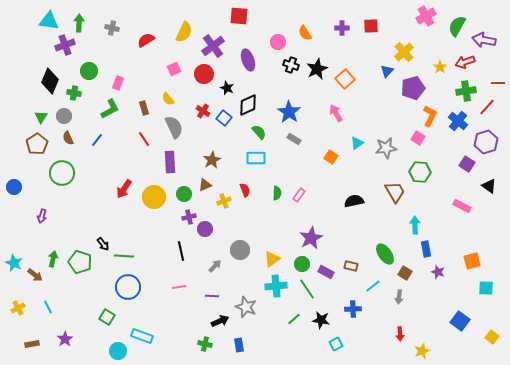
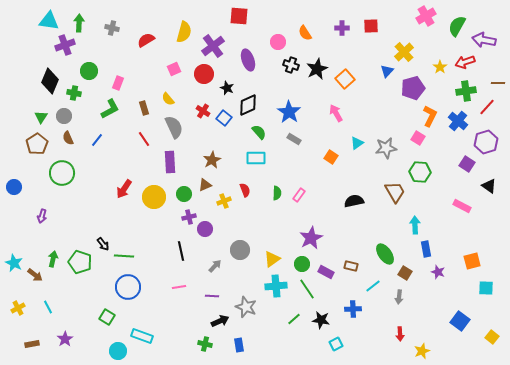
yellow semicircle at (184, 32): rotated 10 degrees counterclockwise
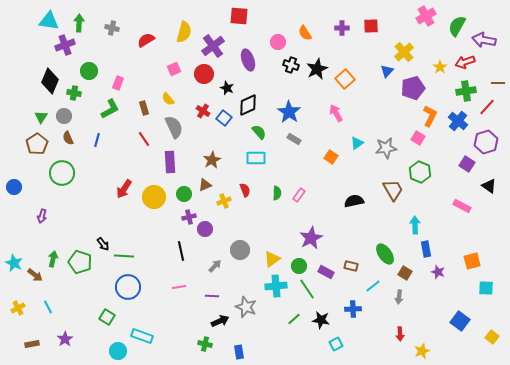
blue line at (97, 140): rotated 24 degrees counterclockwise
green hexagon at (420, 172): rotated 20 degrees clockwise
brown trapezoid at (395, 192): moved 2 px left, 2 px up
green circle at (302, 264): moved 3 px left, 2 px down
blue rectangle at (239, 345): moved 7 px down
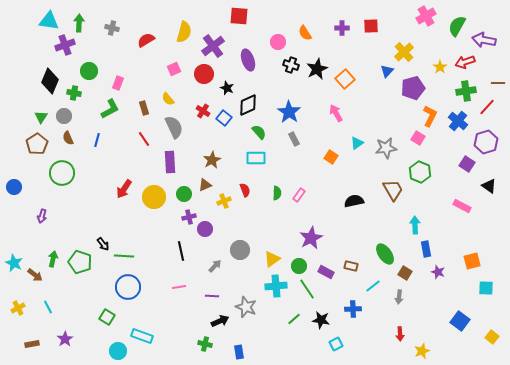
gray rectangle at (294, 139): rotated 32 degrees clockwise
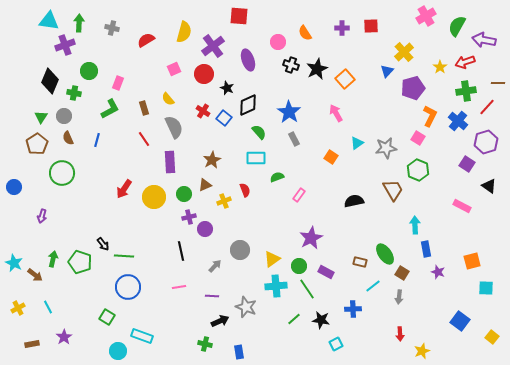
green hexagon at (420, 172): moved 2 px left, 2 px up
green semicircle at (277, 193): moved 16 px up; rotated 112 degrees counterclockwise
brown rectangle at (351, 266): moved 9 px right, 4 px up
brown square at (405, 273): moved 3 px left
purple star at (65, 339): moved 1 px left, 2 px up
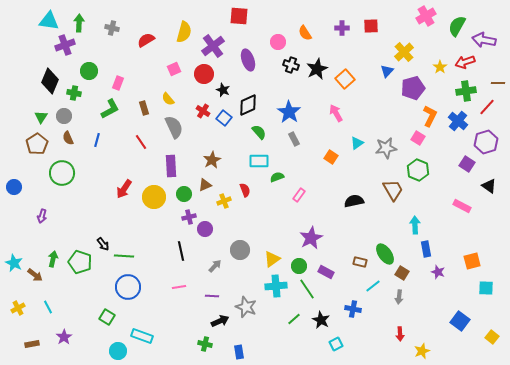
black star at (227, 88): moved 4 px left, 2 px down
red line at (144, 139): moved 3 px left, 3 px down
cyan rectangle at (256, 158): moved 3 px right, 3 px down
purple rectangle at (170, 162): moved 1 px right, 4 px down
blue cross at (353, 309): rotated 14 degrees clockwise
black star at (321, 320): rotated 18 degrees clockwise
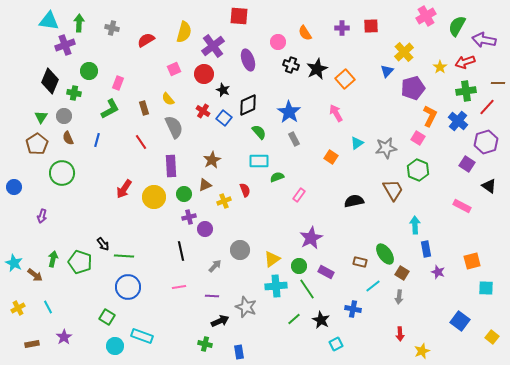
cyan circle at (118, 351): moved 3 px left, 5 px up
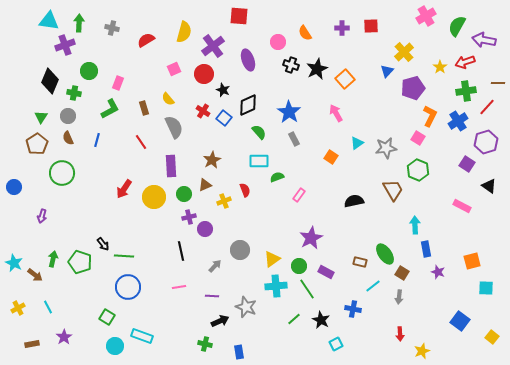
gray circle at (64, 116): moved 4 px right
blue cross at (458, 121): rotated 18 degrees clockwise
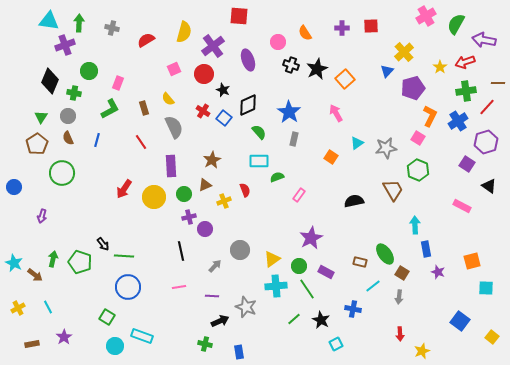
green semicircle at (457, 26): moved 1 px left, 2 px up
gray rectangle at (294, 139): rotated 40 degrees clockwise
